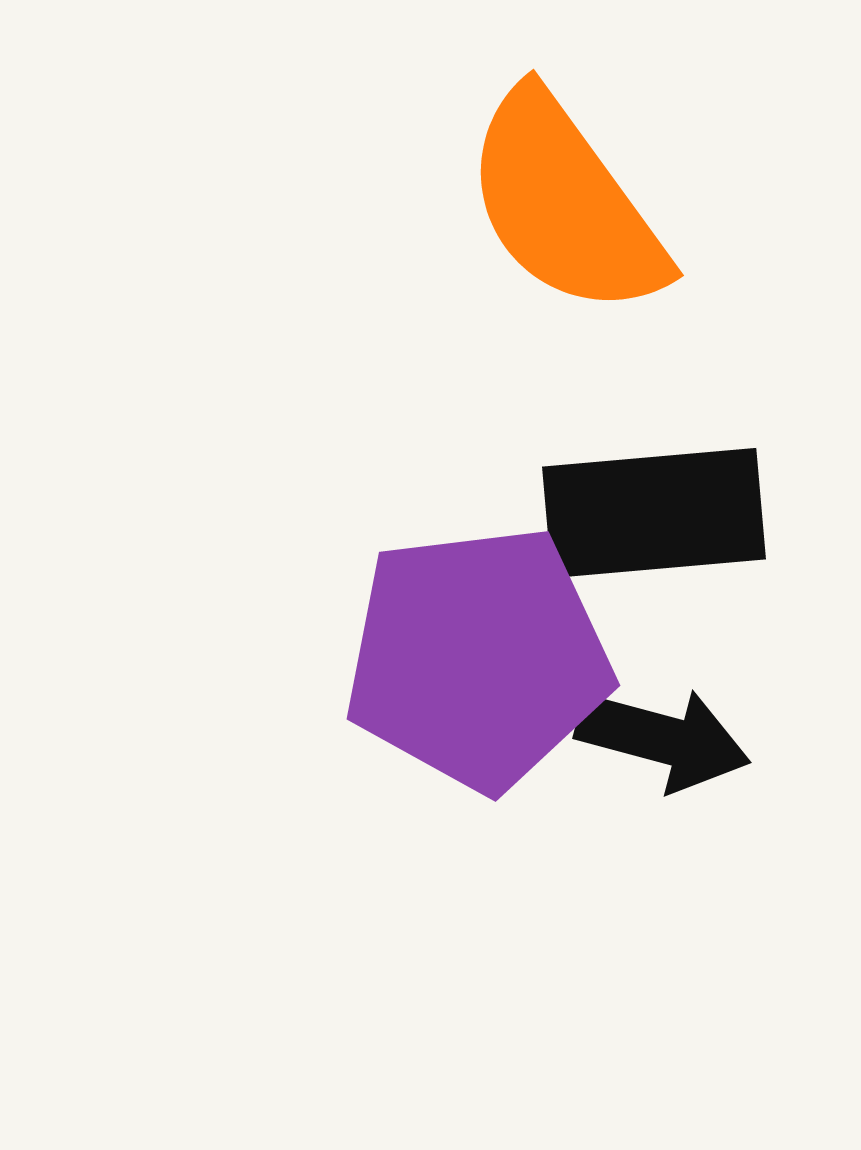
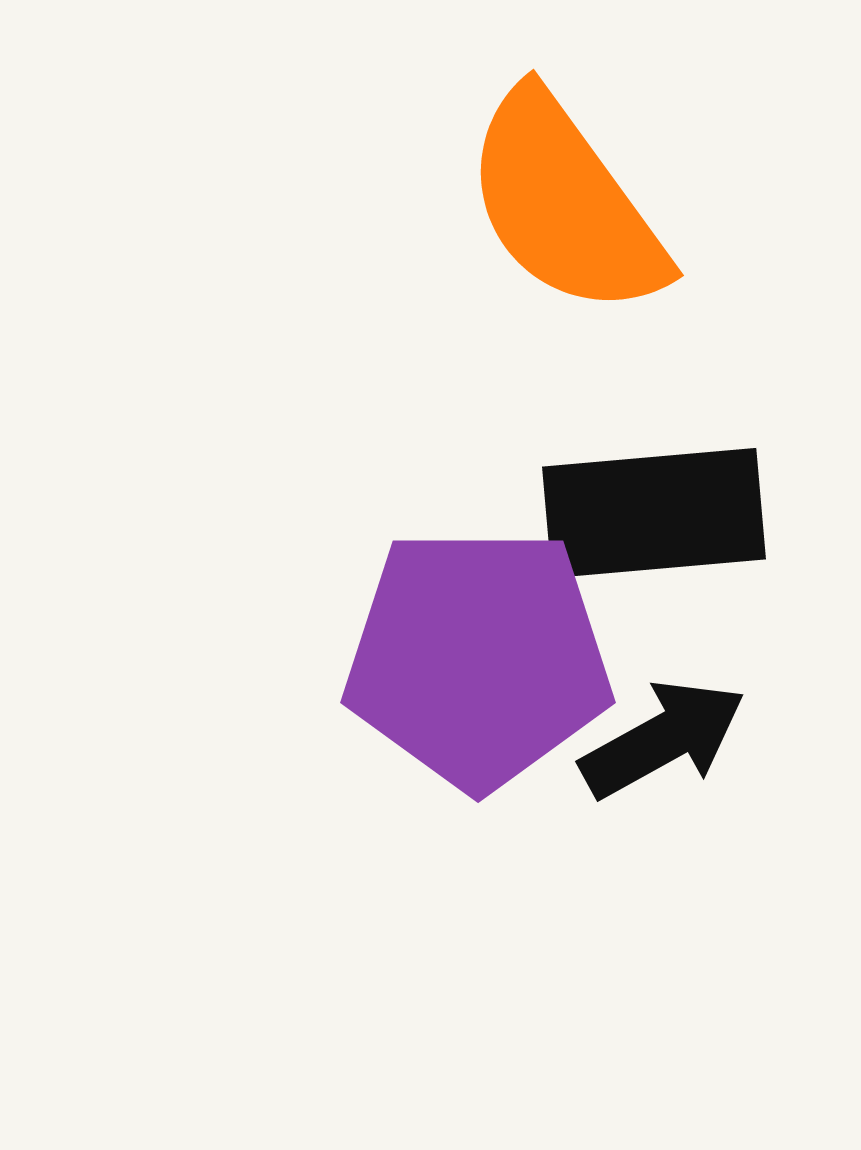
purple pentagon: rotated 7 degrees clockwise
black arrow: rotated 44 degrees counterclockwise
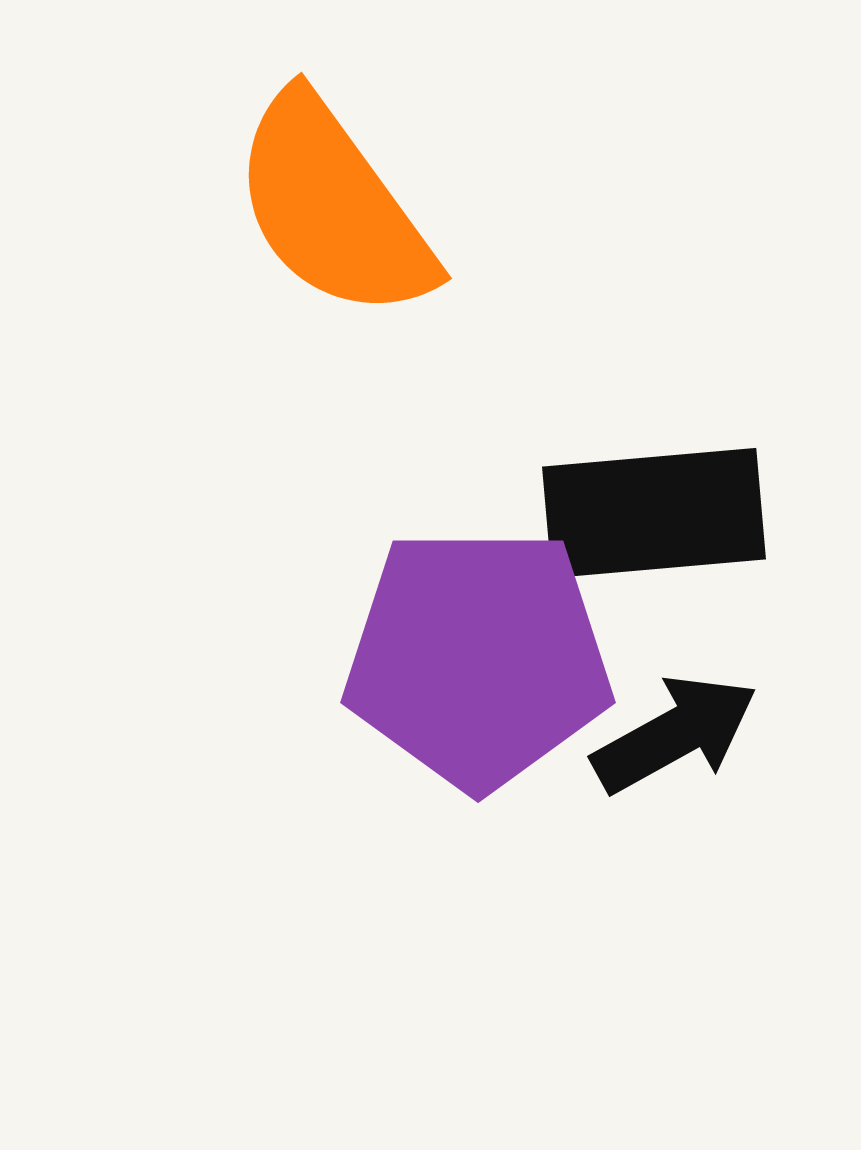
orange semicircle: moved 232 px left, 3 px down
black arrow: moved 12 px right, 5 px up
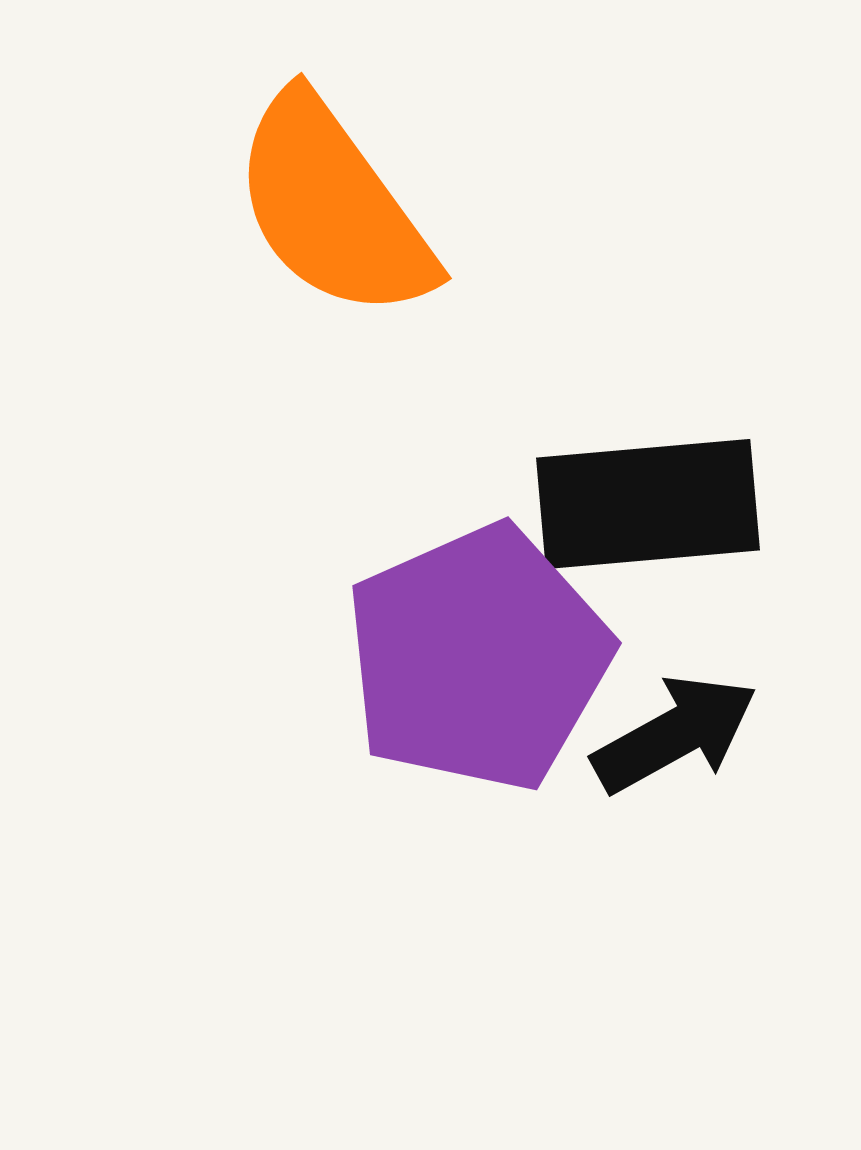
black rectangle: moved 6 px left, 9 px up
purple pentagon: rotated 24 degrees counterclockwise
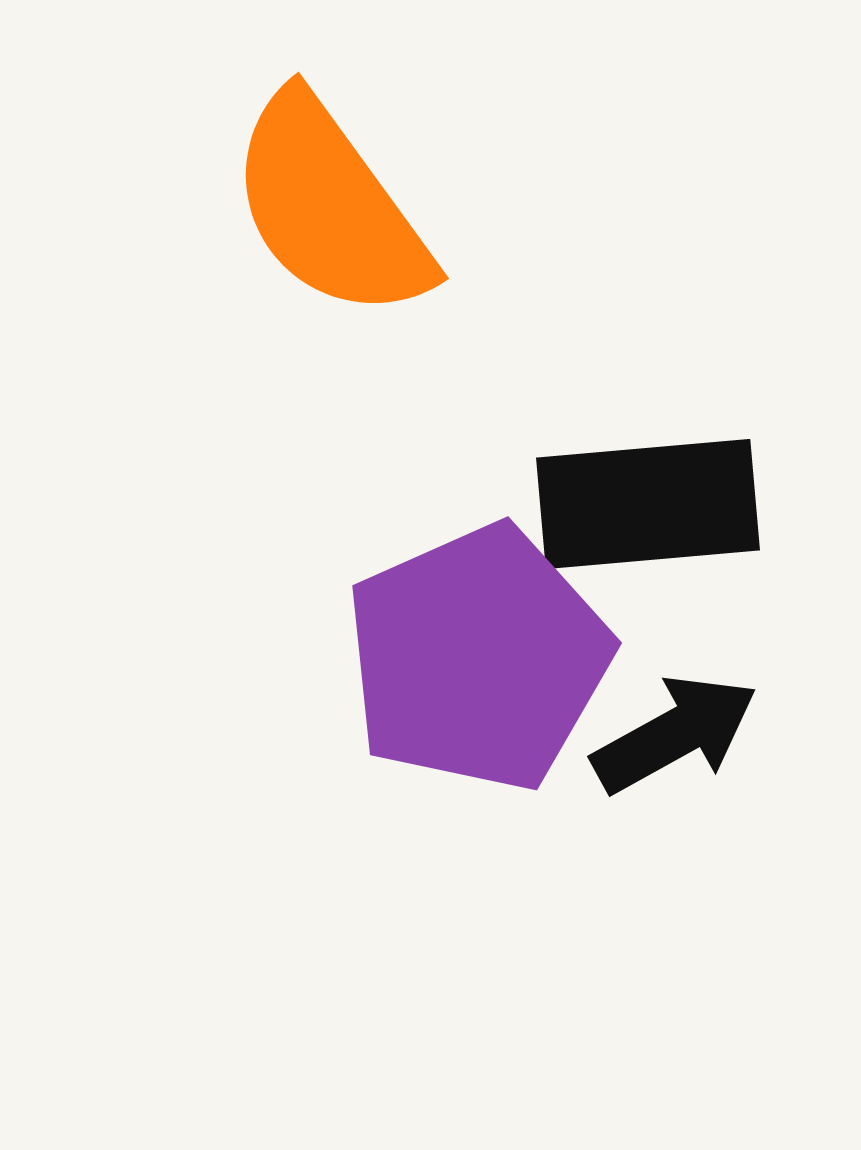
orange semicircle: moved 3 px left
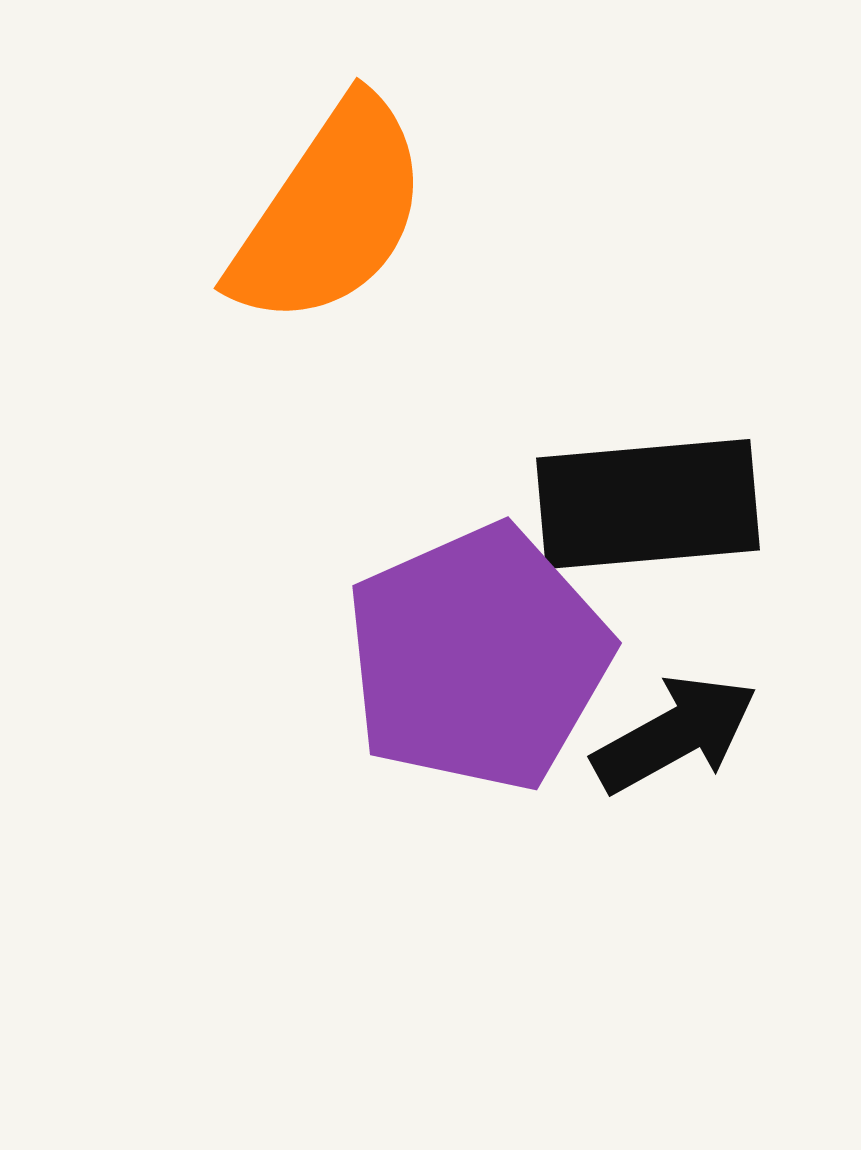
orange semicircle: moved 6 px down; rotated 110 degrees counterclockwise
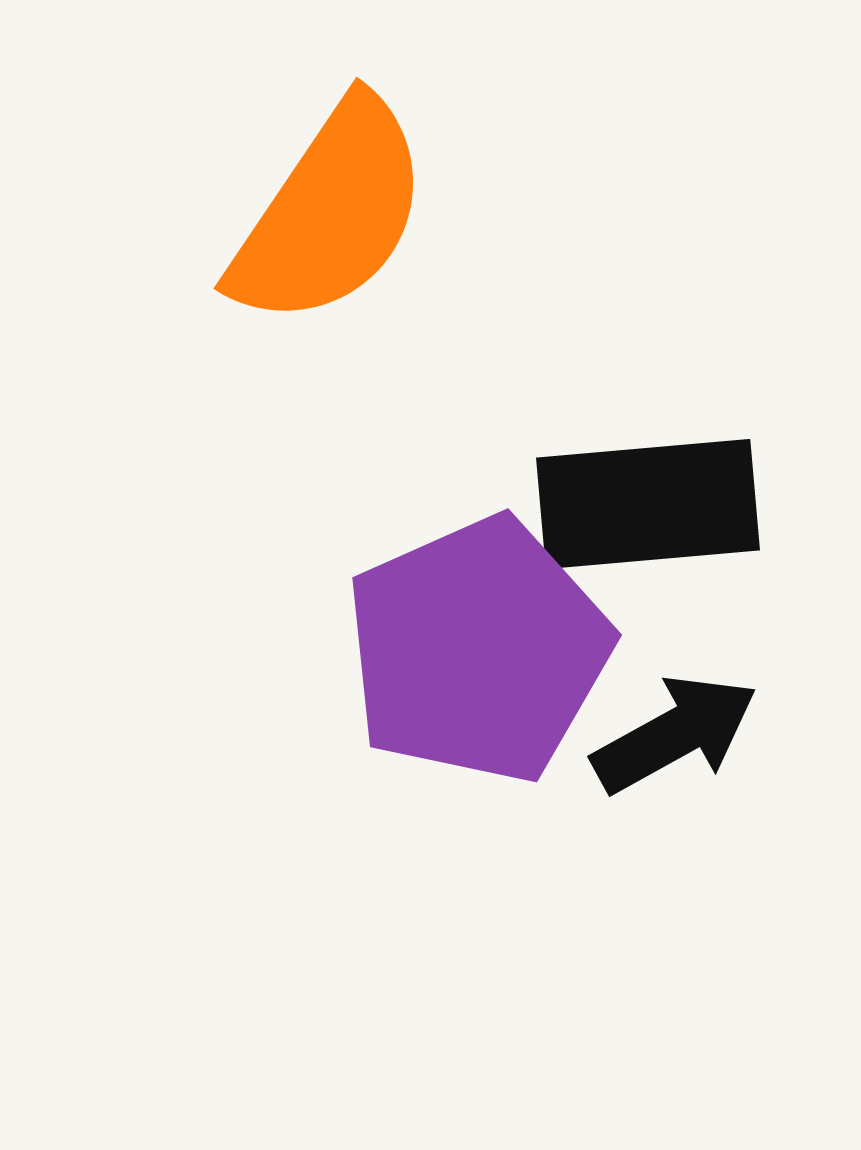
purple pentagon: moved 8 px up
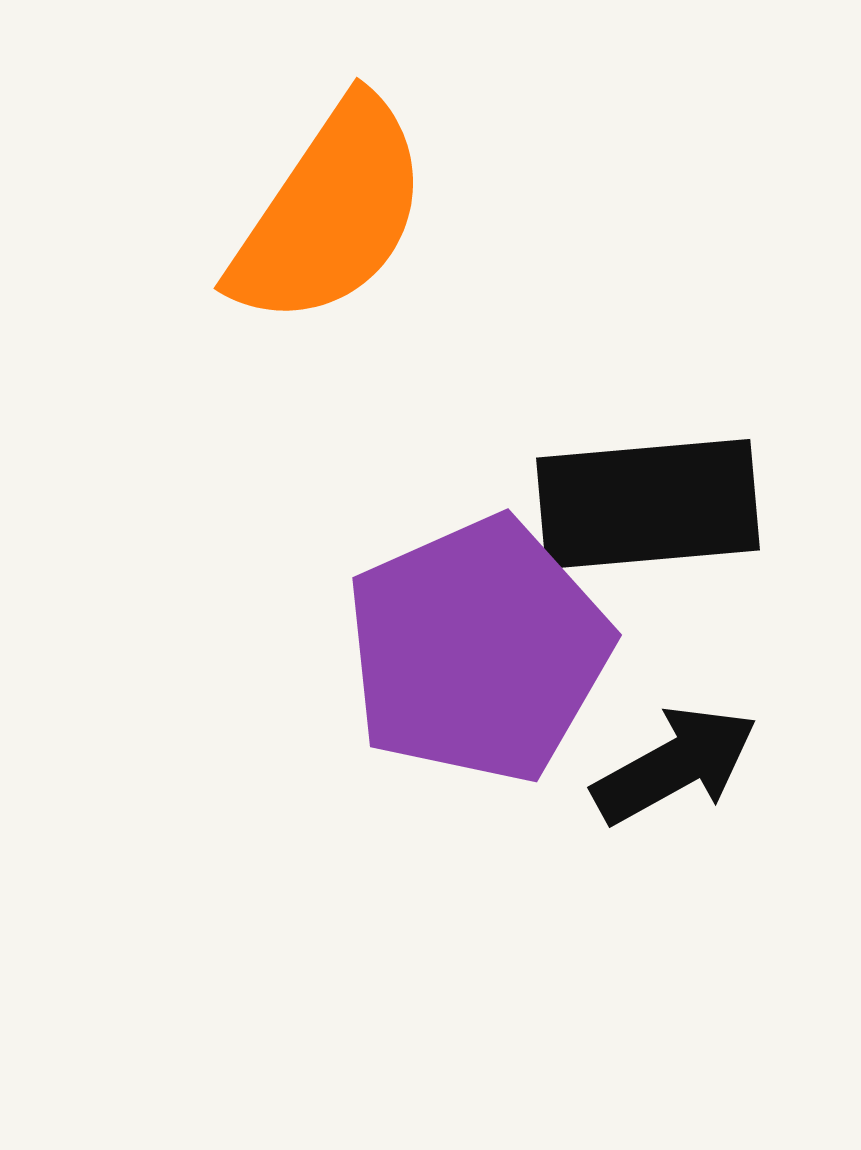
black arrow: moved 31 px down
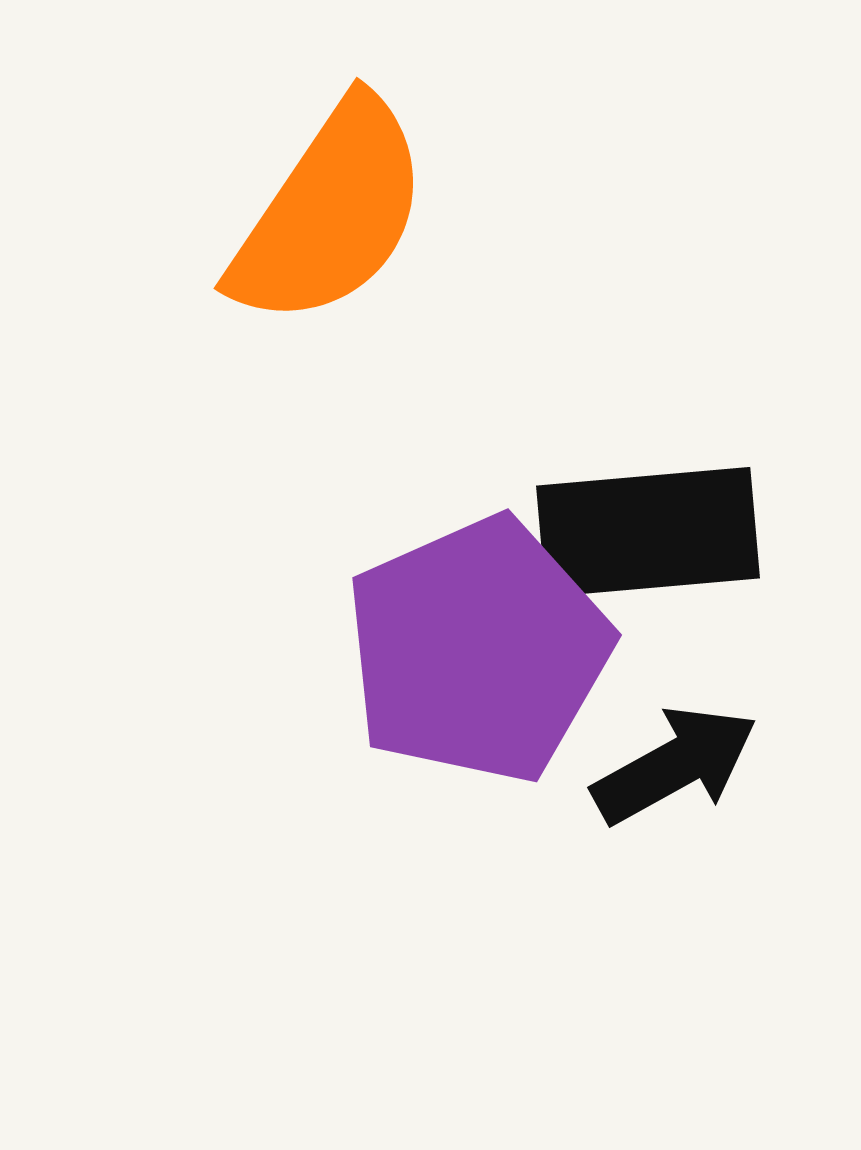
black rectangle: moved 28 px down
